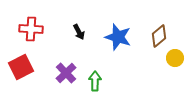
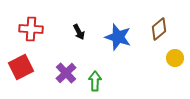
brown diamond: moved 7 px up
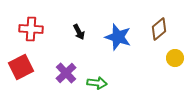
green arrow: moved 2 px right, 2 px down; rotated 96 degrees clockwise
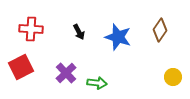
brown diamond: moved 1 px right, 1 px down; rotated 15 degrees counterclockwise
yellow circle: moved 2 px left, 19 px down
